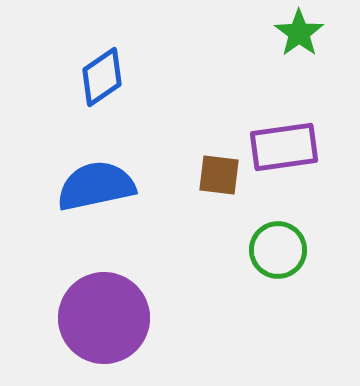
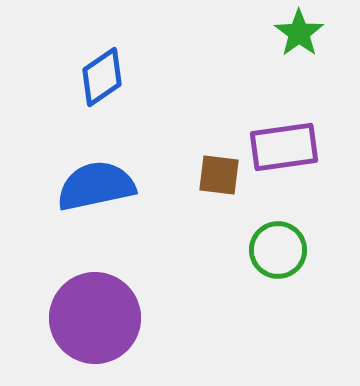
purple circle: moved 9 px left
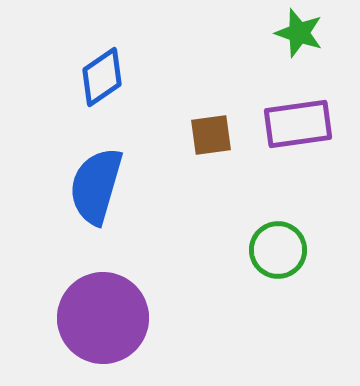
green star: rotated 18 degrees counterclockwise
purple rectangle: moved 14 px right, 23 px up
brown square: moved 8 px left, 40 px up; rotated 15 degrees counterclockwise
blue semicircle: rotated 62 degrees counterclockwise
purple circle: moved 8 px right
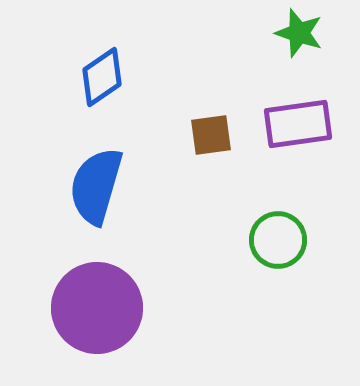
green circle: moved 10 px up
purple circle: moved 6 px left, 10 px up
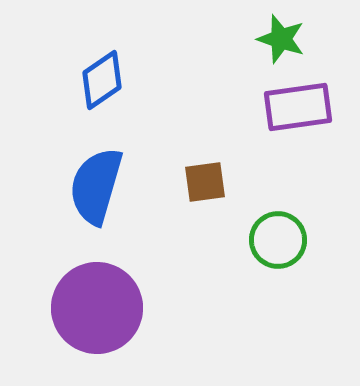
green star: moved 18 px left, 6 px down
blue diamond: moved 3 px down
purple rectangle: moved 17 px up
brown square: moved 6 px left, 47 px down
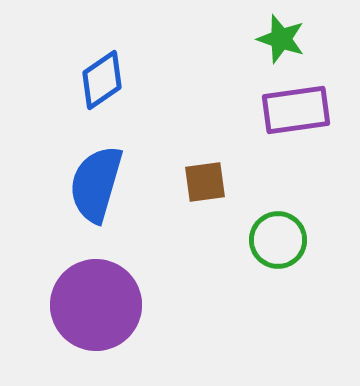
purple rectangle: moved 2 px left, 3 px down
blue semicircle: moved 2 px up
purple circle: moved 1 px left, 3 px up
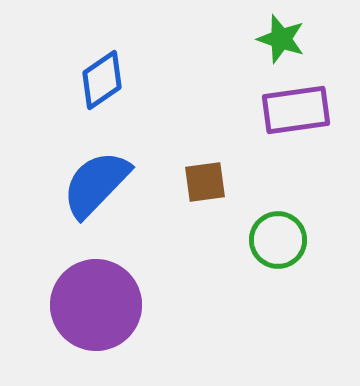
blue semicircle: rotated 28 degrees clockwise
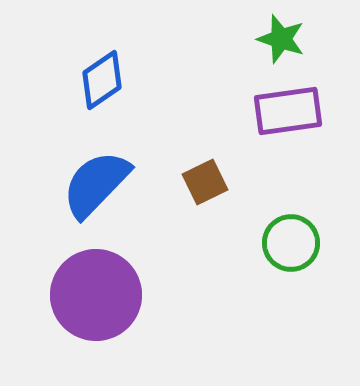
purple rectangle: moved 8 px left, 1 px down
brown square: rotated 18 degrees counterclockwise
green circle: moved 13 px right, 3 px down
purple circle: moved 10 px up
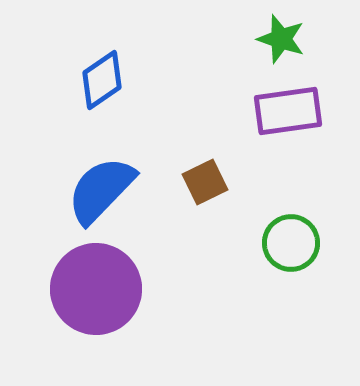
blue semicircle: moved 5 px right, 6 px down
purple circle: moved 6 px up
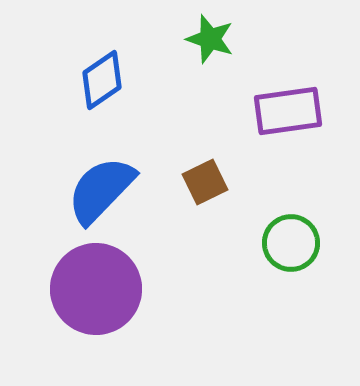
green star: moved 71 px left
